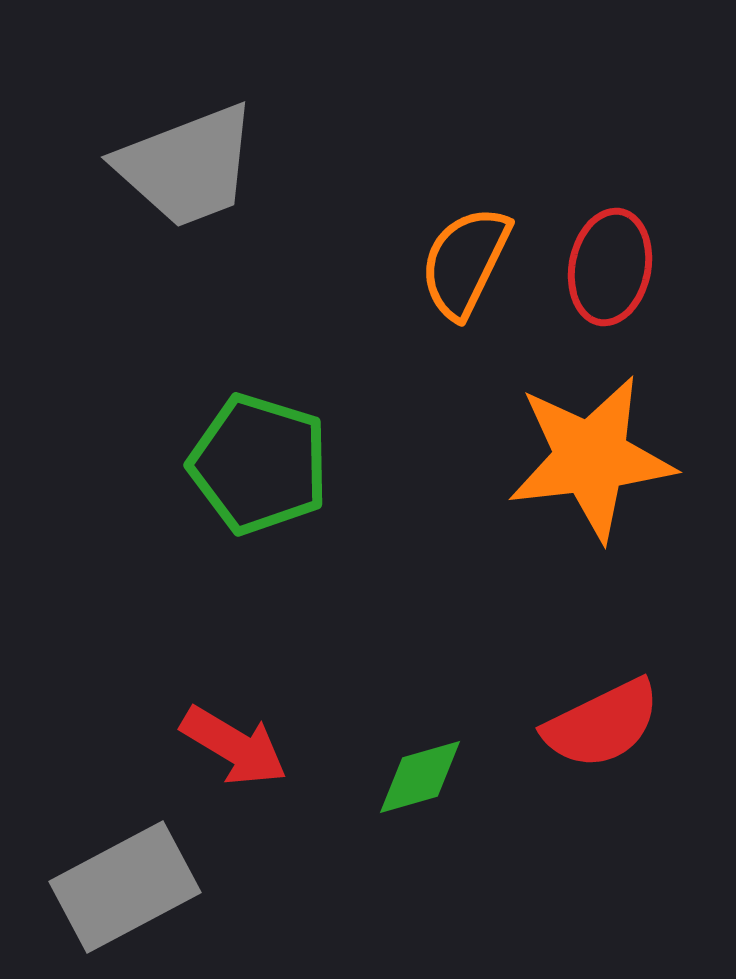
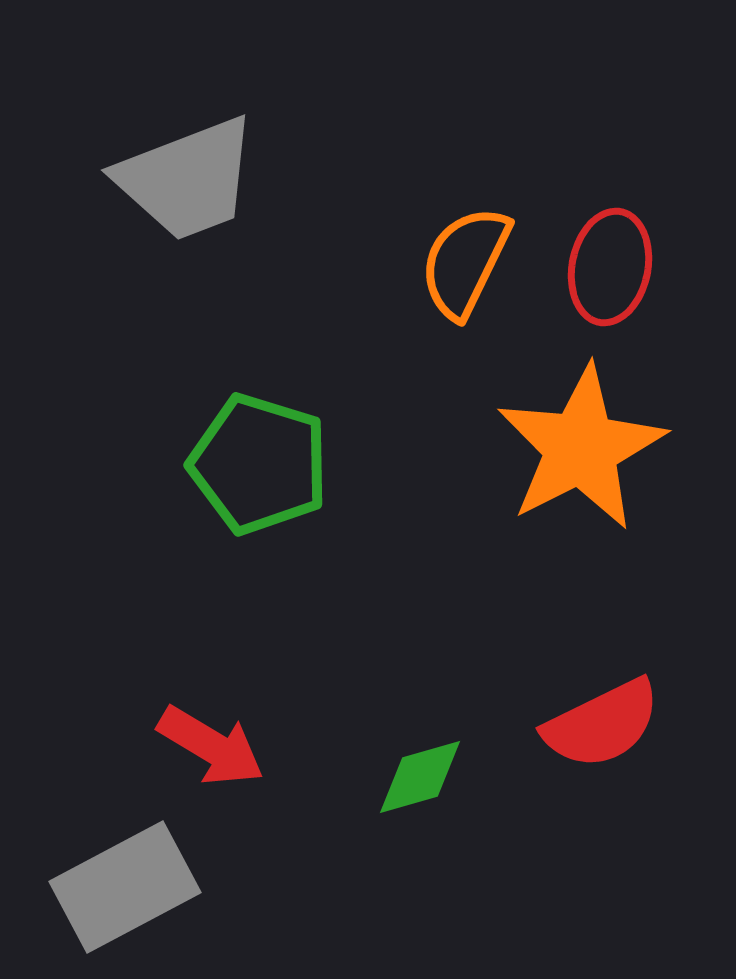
gray trapezoid: moved 13 px down
orange star: moved 10 px left, 10 px up; rotated 20 degrees counterclockwise
red arrow: moved 23 px left
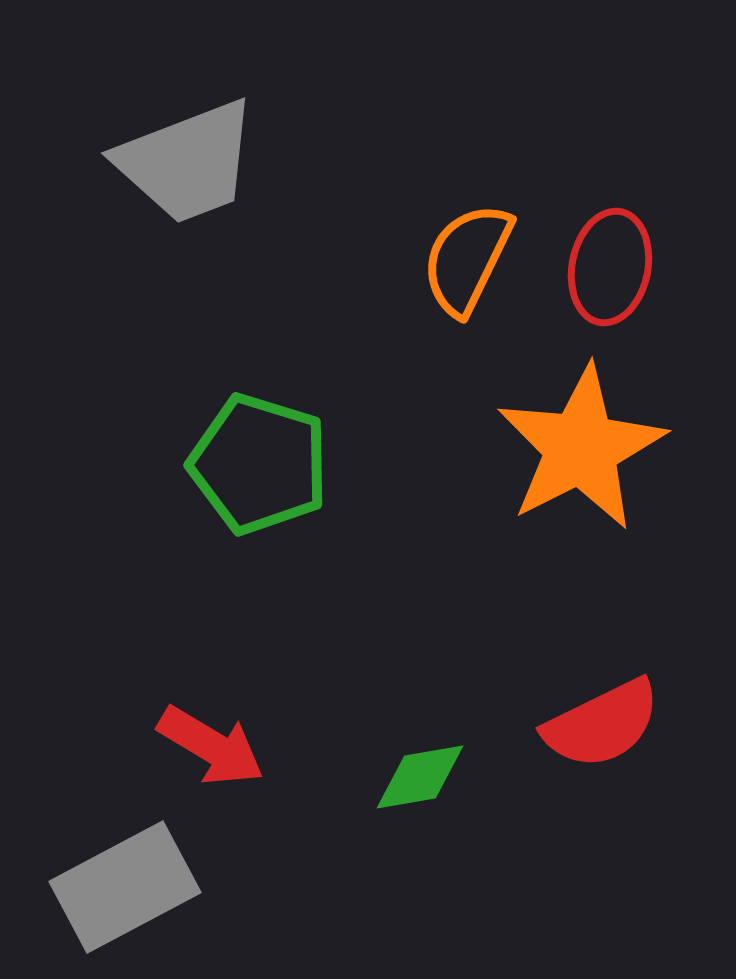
gray trapezoid: moved 17 px up
orange semicircle: moved 2 px right, 3 px up
green diamond: rotated 6 degrees clockwise
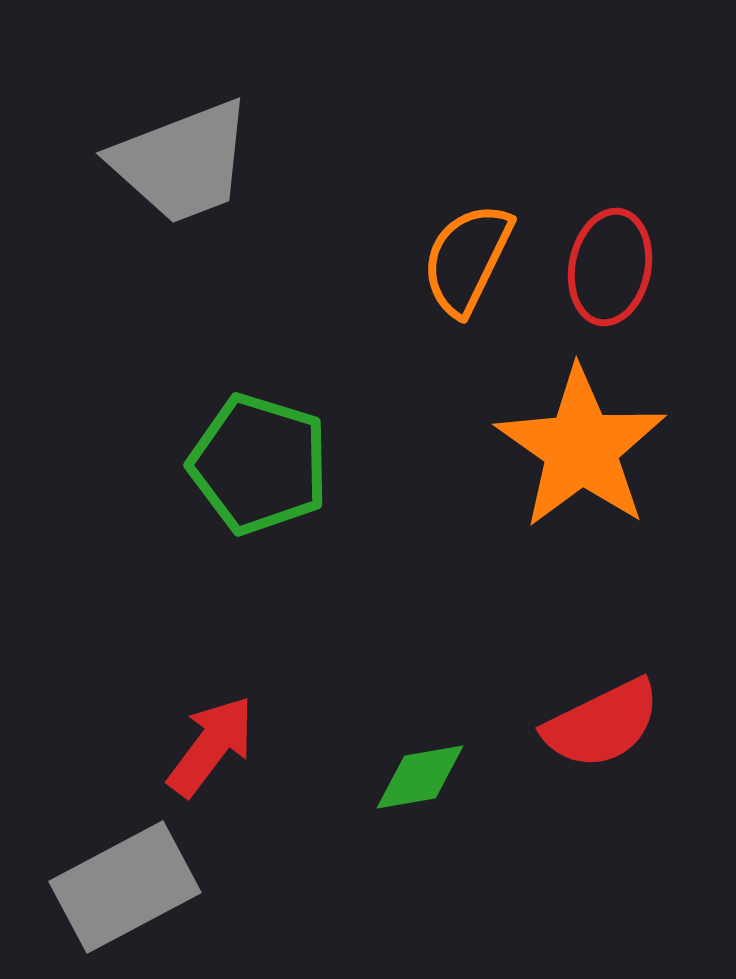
gray trapezoid: moved 5 px left
orange star: rotated 10 degrees counterclockwise
red arrow: rotated 84 degrees counterclockwise
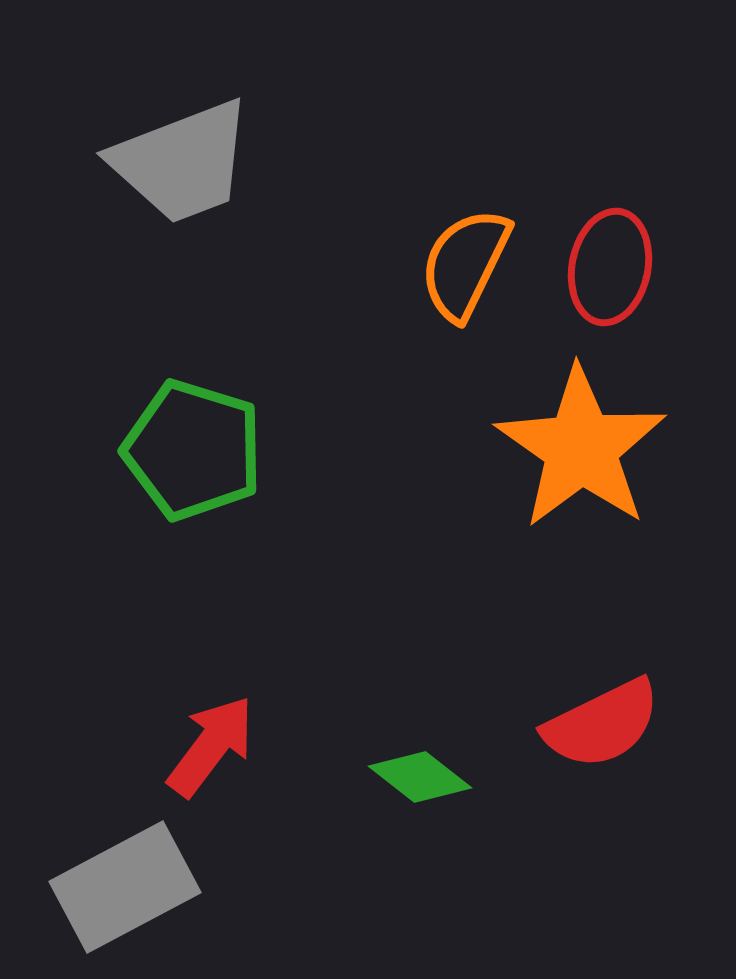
orange semicircle: moved 2 px left, 5 px down
green pentagon: moved 66 px left, 14 px up
green diamond: rotated 48 degrees clockwise
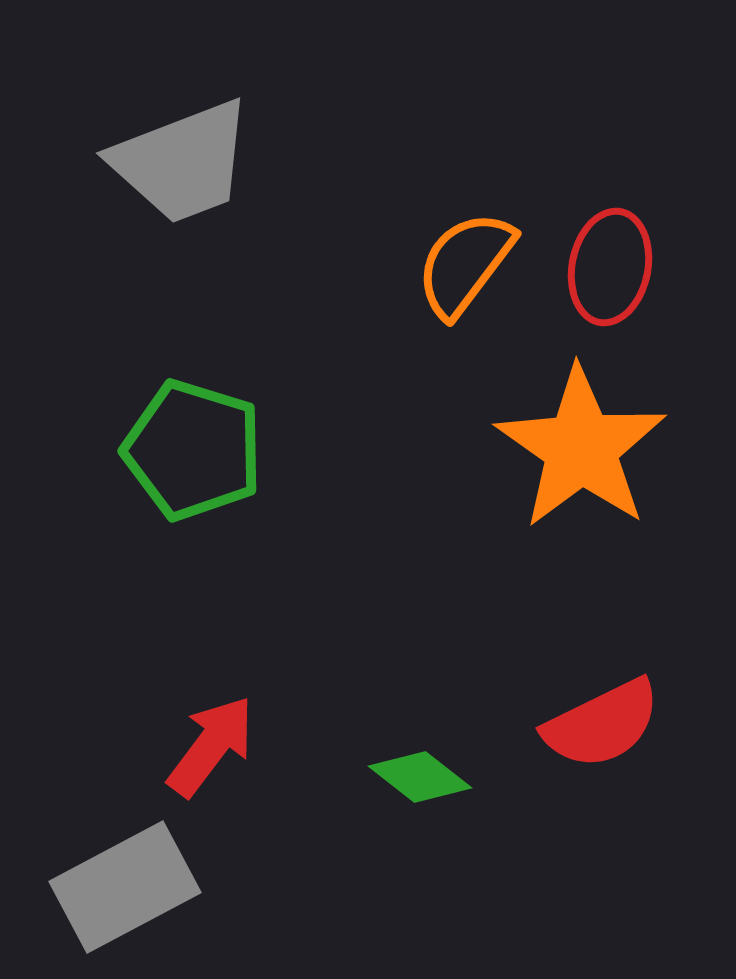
orange semicircle: rotated 11 degrees clockwise
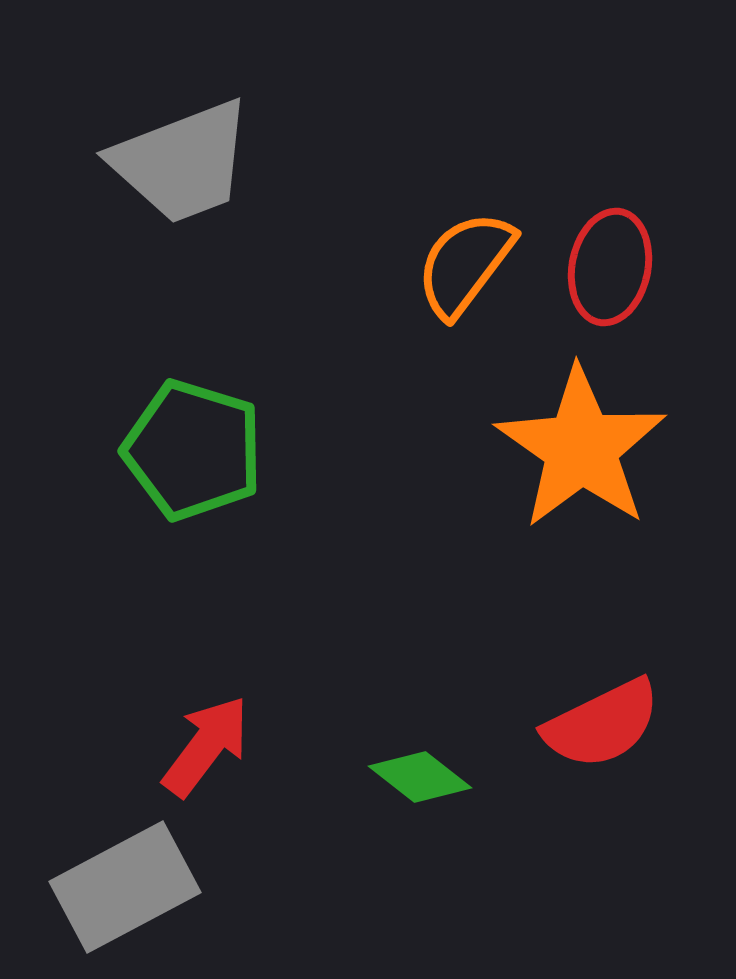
red arrow: moved 5 px left
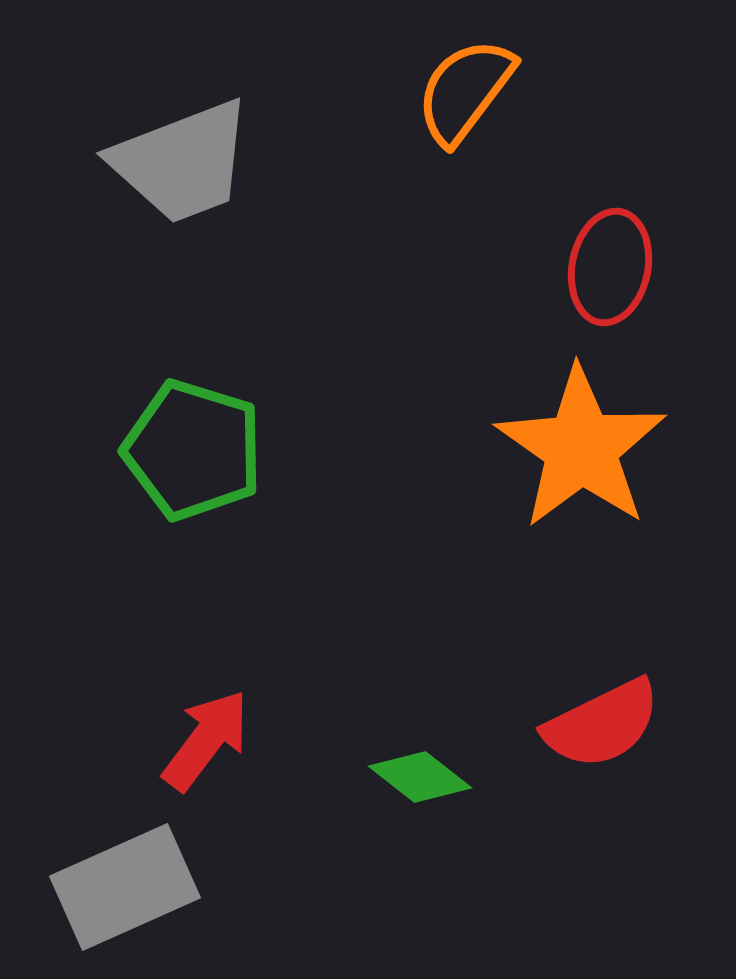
orange semicircle: moved 173 px up
red arrow: moved 6 px up
gray rectangle: rotated 4 degrees clockwise
